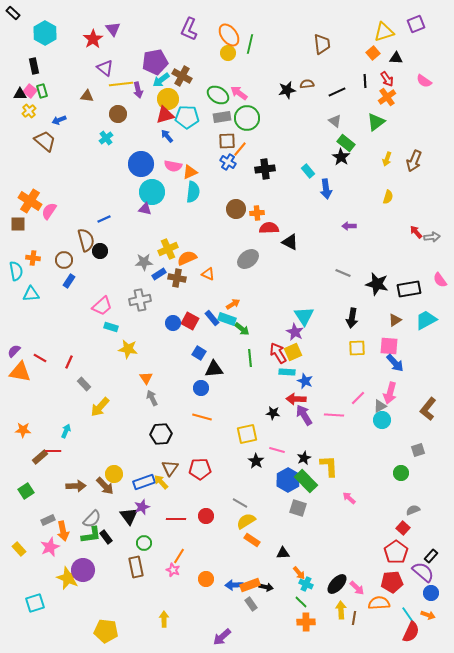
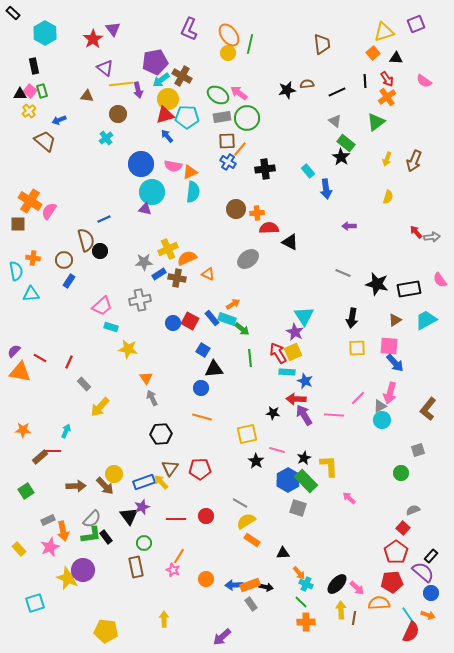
blue square at (199, 353): moved 4 px right, 3 px up
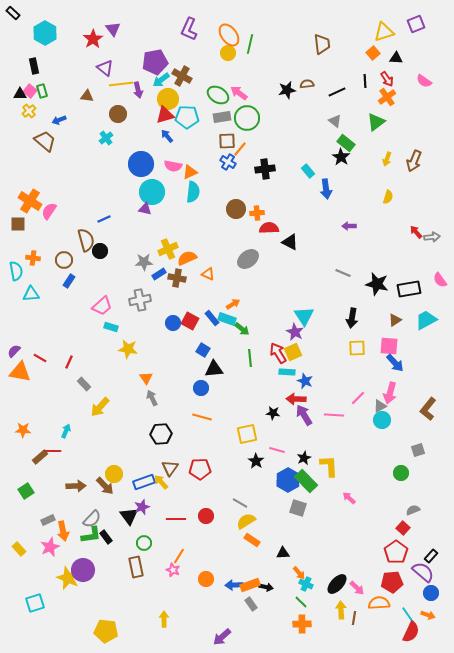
orange cross at (306, 622): moved 4 px left, 2 px down
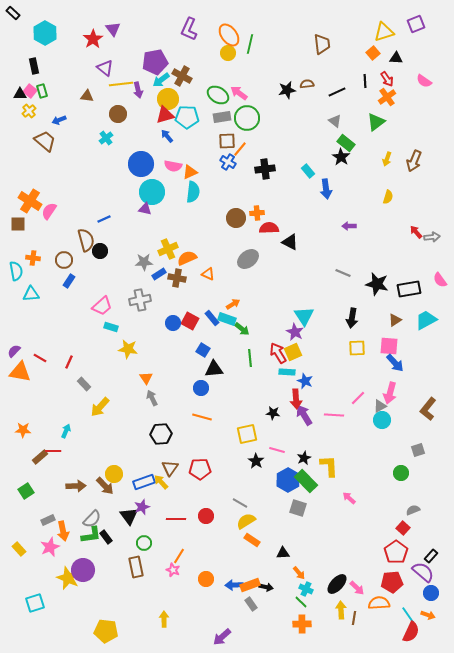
brown circle at (236, 209): moved 9 px down
red arrow at (296, 399): rotated 96 degrees counterclockwise
cyan cross at (306, 584): moved 5 px down
